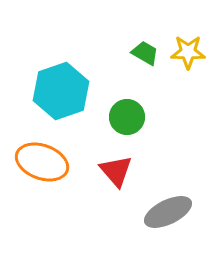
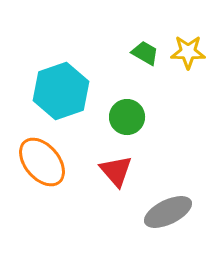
orange ellipse: rotated 30 degrees clockwise
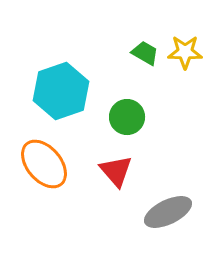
yellow star: moved 3 px left
orange ellipse: moved 2 px right, 2 px down
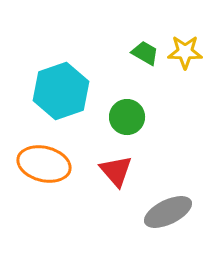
orange ellipse: rotated 36 degrees counterclockwise
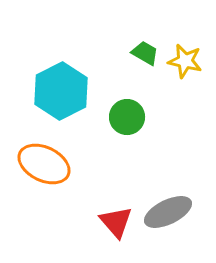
yellow star: moved 9 px down; rotated 12 degrees clockwise
cyan hexagon: rotated 8 degrees counterclockwise
orange ellipse: rotated 12 degrees clockwise
red triangle: moved 51 px down
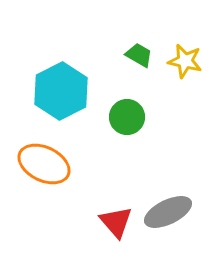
green trapezoid: moved 6 px left, 2 px down
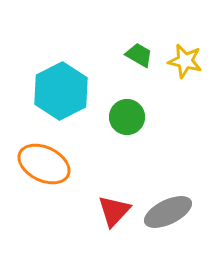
red triangle: moved 2 px left, 11 px up; rotated 24 degrees clockwise
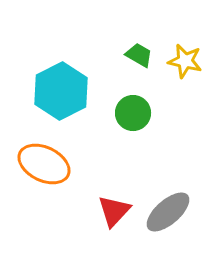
green circle: moved 6 px right, 4 px up
gray ellipse: rotated 15 degrees counterclockwise
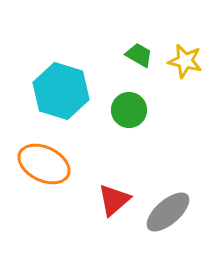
cyan hexagon: rotated 16 degrees counterclockwise
green circle: moved 4 px left, 3 px up
red triangle: moved 11 px up; rotated 6 degrees clockwise
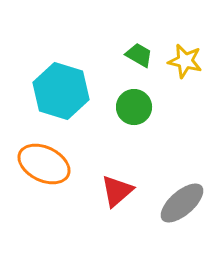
green circle: moved 5 px right, 3 px up
red triangle: moved 3 px right, 9 px up
gray ellipse: moved 14 px right, 9 px up
